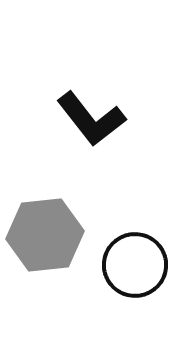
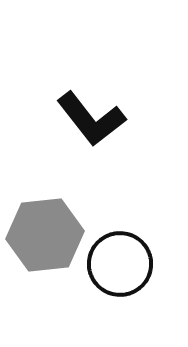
black circle: moved 15 px left, 1 px up
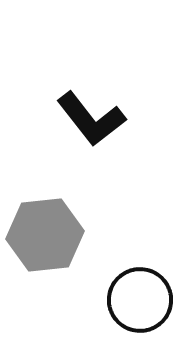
black circle: moved 20 px right, 36 px down
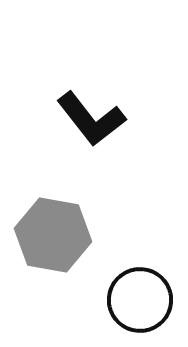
gray hexagon: moved 8 px right; rotated 16 degrees clockwise
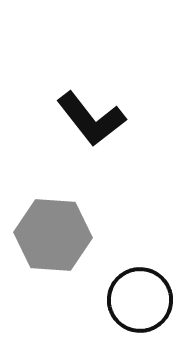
gray hexagon: rotated 6 degrees counterclockwise
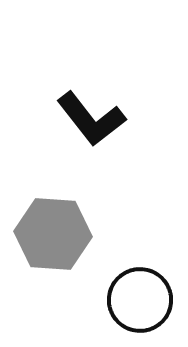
gray hexagon: moved 1 px up
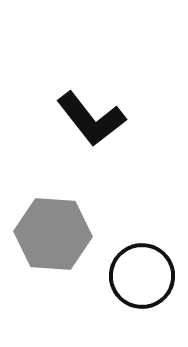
black circle: moved 2 px right, 24 px up
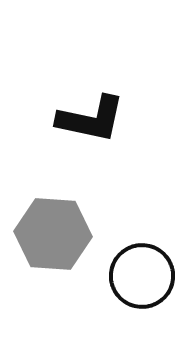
black L-shape: rotated 40 degrees counterclockwise
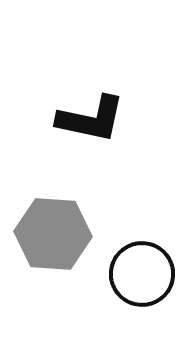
black circle: moved 2 px up
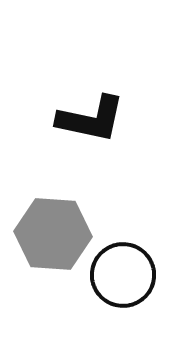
black circle: moved 19 px left, 1 px down
